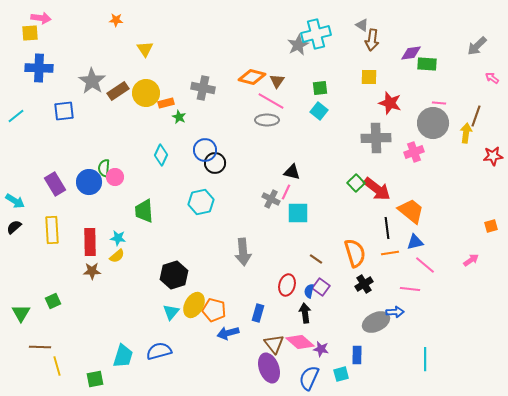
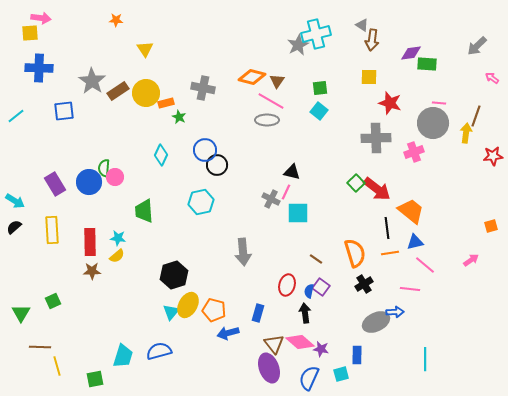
black circle at (215, 163): moved 2 px right, 2 px down
yellow ellipse at (194, 305): moved 6 px left
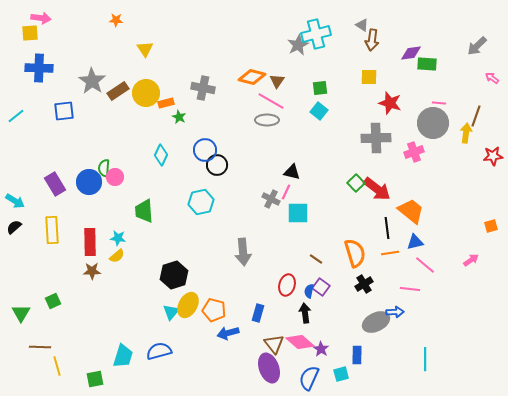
purple star at (321, 349): rotated 21 degrees clockwise
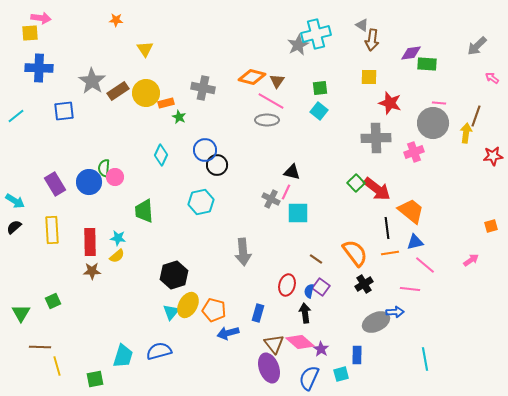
orange semicircle at (355, 253): rotated 20 degrees counterclockwise
cyan line at (425, 359): rotated 10 degrees counterclockwise
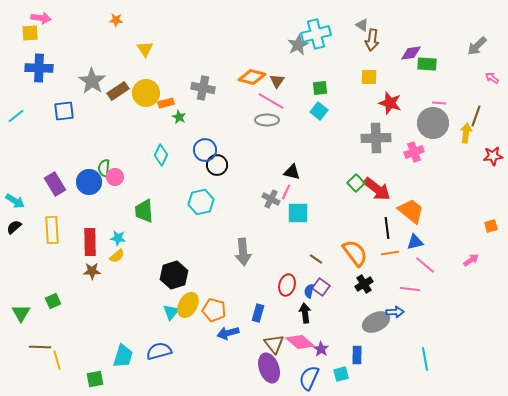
yellow line at (57, 366): moved 6 px up
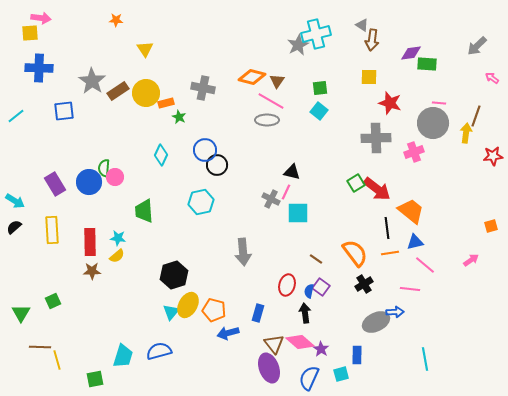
green square at (356, 183): rotated 12 degrees clockwise
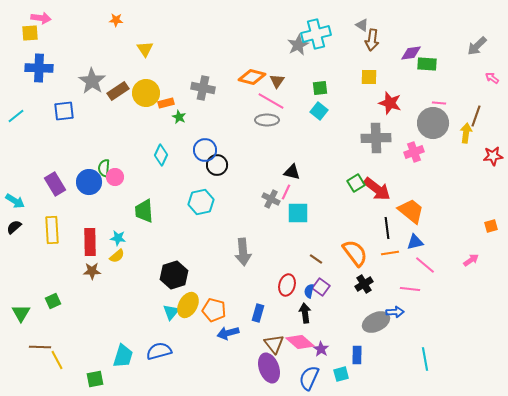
yellow line at (57, 360): rotated 12 degrees counterclockwise
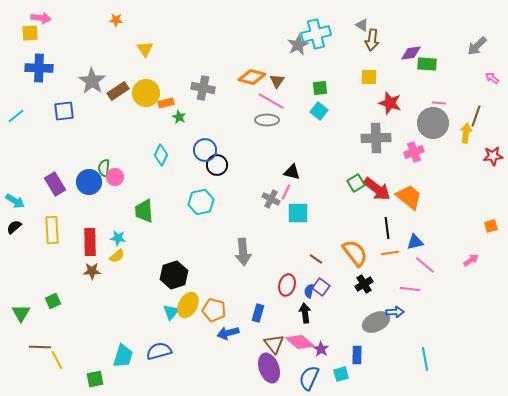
orange trapezoid at (411, 211): moved 2 px left, 14 px up
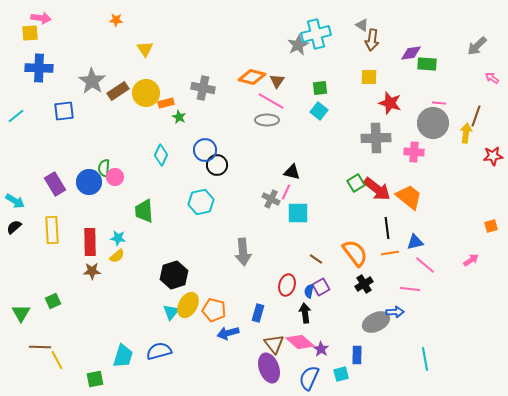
pink cross at (414, 152): rotated 24 degrees clockwise
purple square at (321, 287): rotated 24 degrees clockwise
